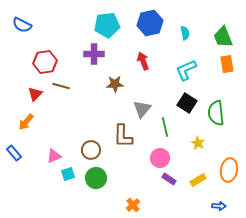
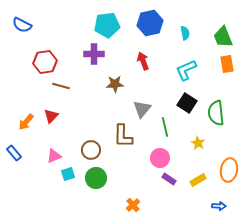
red triangle: moved 16 px right, 22 px down
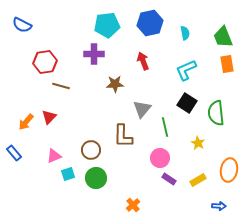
red triangle: moved 2 px left, 1 px down
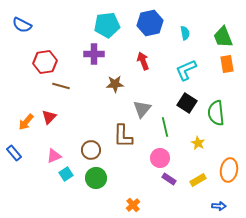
cyan square: moved 2 px left; rotated 16 degrees counterclockwise
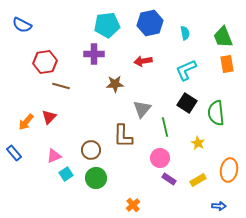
red arrow: rotated 78 degrees counterclockwise
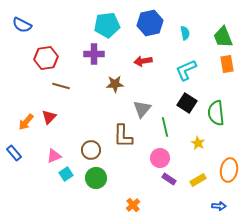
red hexagon: moved 1 px right, 4 px up
